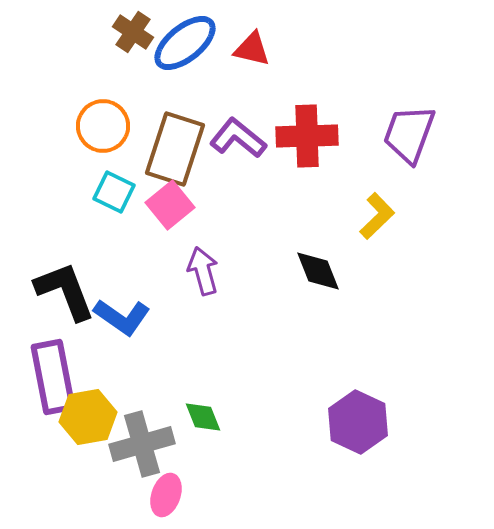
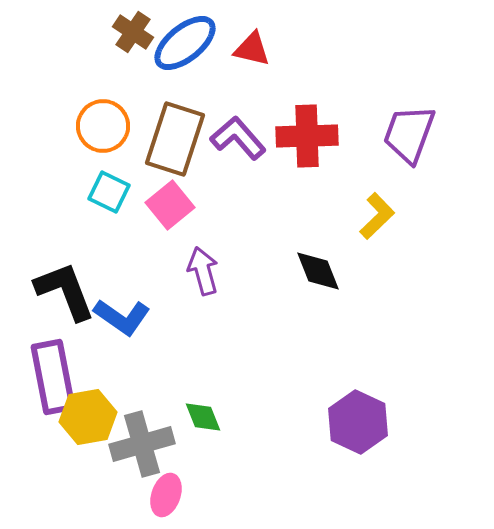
purple L-shape: rotated 10 degrees clockwise
brown rectangle: moved 10 px up
cyan square: moved 5 px left
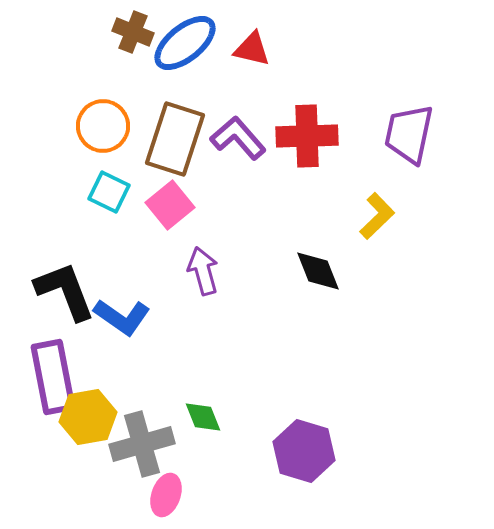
brown cross: rotated 12 degrees counterclockwise
purple trapezoid: rotated 8 degrees counterclockwise
purple hexagon: moved 54 px left, 29 px down; rotated 8 degrees counterclockwise
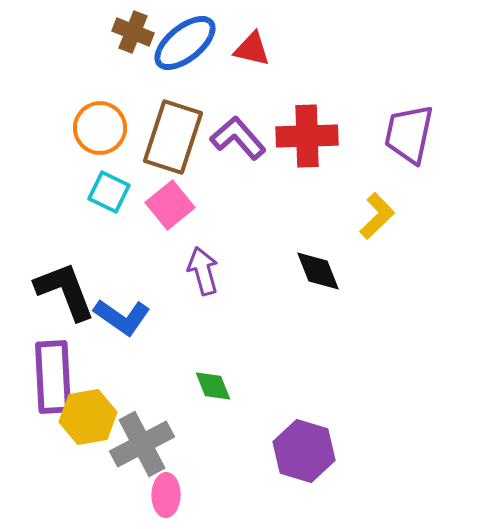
orange circle: moved 3 px left, 2 px down
brown rectangle: moved 2 px left, 2 px up
purple rectangle: rotated 8 degrees clockwise
green diamond: moved 10 px right, 31 px up
gray cross: rotated 12 degrees counterclockwise
pink ellipse: rotated 18 degrees counterclockwise
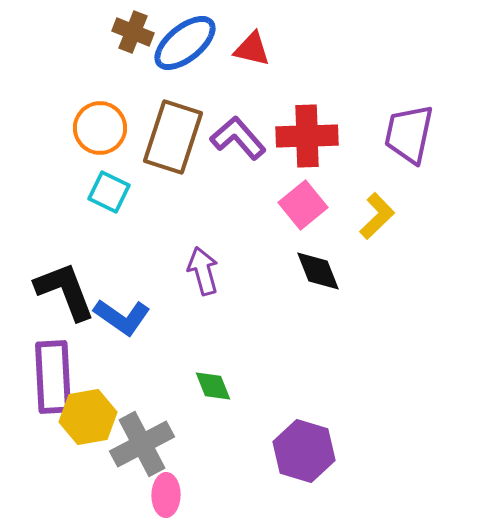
pink square: moved 133 px right
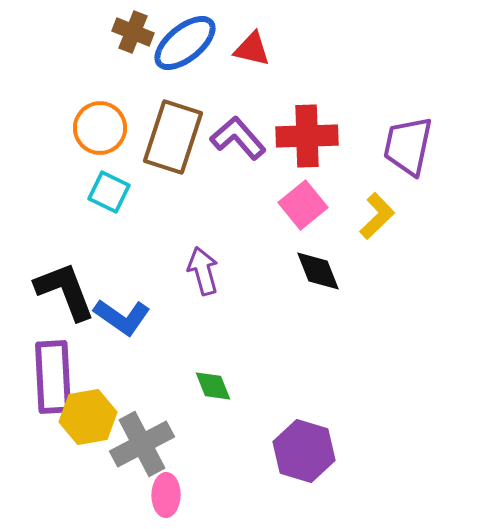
purple trapezoid: moved 1 px left, 12 px down
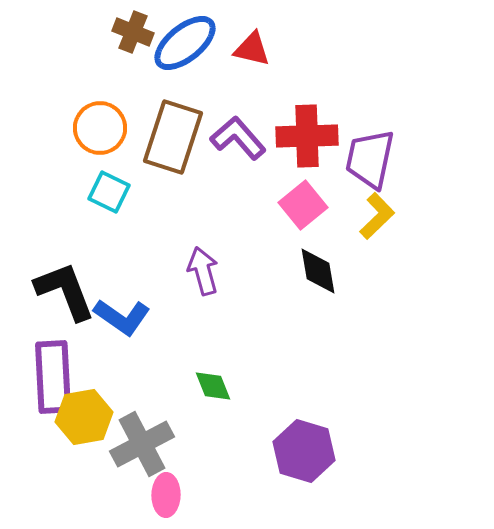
purple trapezoid: moved 38 px left, 13 px down
black diamond: rotated 12 degrees clockwise
yellow hexagon: moved 4 px left
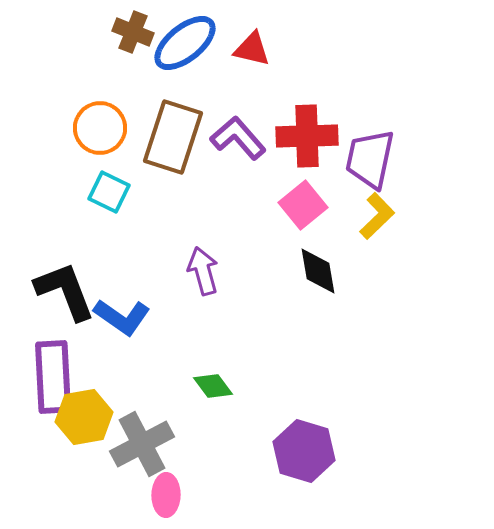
green diamond: rotated 15 degrees counterclockwise
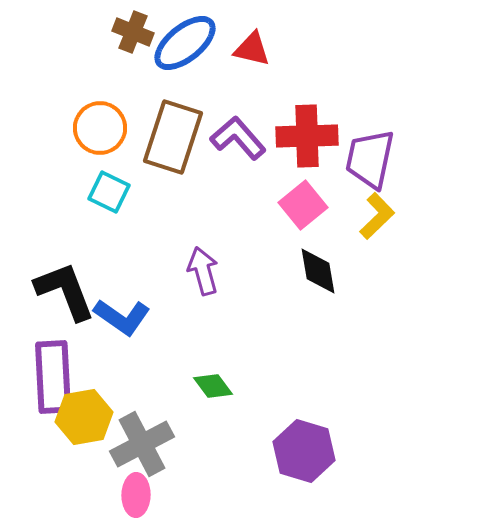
pink ellipse: moved 30 px left
